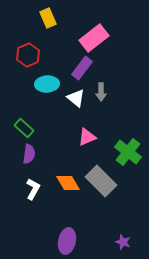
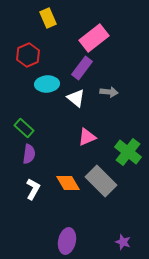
gray arrow: moved 8 px right; rotated 84 degrees counterclockwise
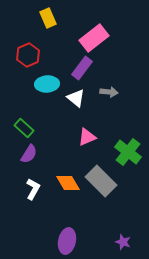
purple semicircle: rotated 24 degrees clockwise
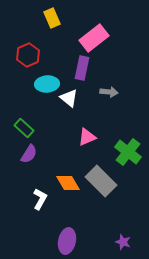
yellow rectangle: moved 4 px right
purple rectangle: rotated 25 degrees counterclockwise
white triangle: moved 7 px left
white L-shape: moved 7 px right, 10 px down
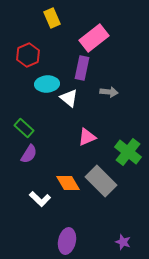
white L-shape: rotated 105 degrees clockwise
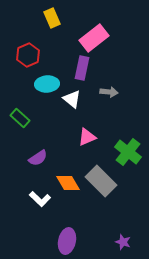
white triangle: moved 3 px right, 1 px down
green rectangle: moved 4 px left, 10 px up
purple semicircle: moved 9 px right, 4 px down; rotated 24 degrees clockwise
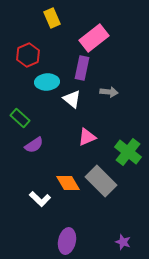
cyan ellipse: moved 2 px up
purple semicircle: moved 4 px left, 13 px up
